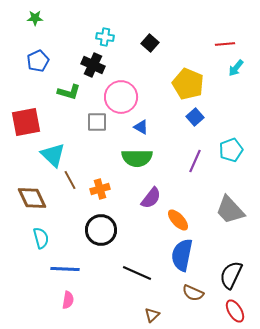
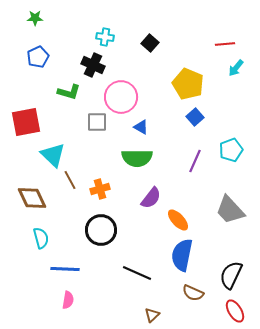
blue pentagon: moved 4 px up
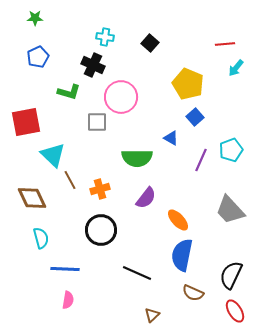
blue triangle: moved 30 px right, 11 px down
purple line: moved 6 px right, 1 px up
purple semicircle: moved 5 px left
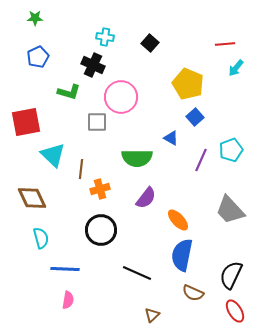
brown line: moved 11 px right, 11 px up; rotated 36 degrees clockwise
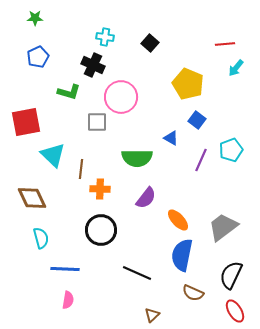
blue square: moved 2 px right, 3 px down; rotated 12 degrees counterclockwise
orange cross: rotated 18 degrees clockwise
gray trapezoid: moved 7 px left, 17 px down; rotated 96 degrees clockwise
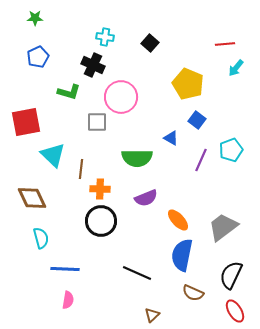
purple semicircle: rotated 30 degrees clockwise
black circle: moved 9 px up
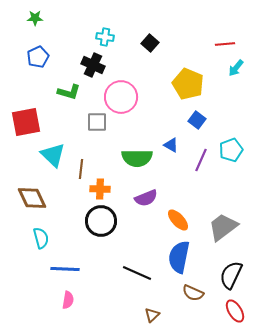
blue triangle: moved 7 px down
blue semicircle: moved 3 px left, 2 px down
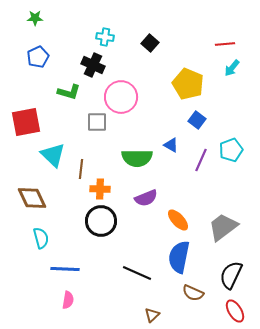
cyan arrow: moved 4 px left
